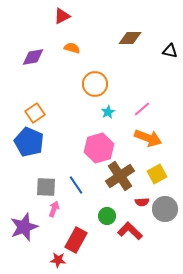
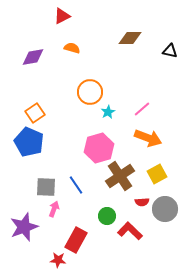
orange circle: moved 5 px left, 8 px down
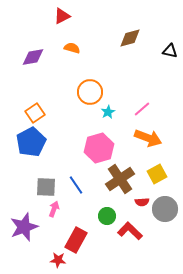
brown diamond: rotated 15 degrees counterclockwise
blue pentagon: moved 2 px right; rotated 20 degrees clockwise
brown cross: moved 3 px down
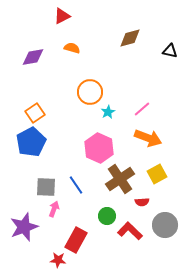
pink hexagon: rotated 20 degrees counterclockwise
gray circle: moved 16 px down
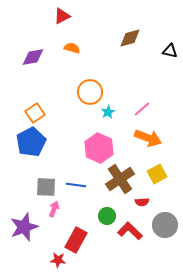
blue line: rotated 48 degrees counterclockwise
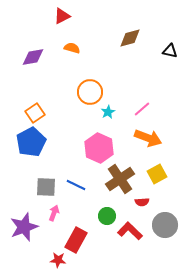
blue line: rotated 18 degrees clockwise
pink arrow: moved 4 px down
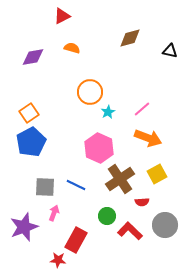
orange square: moved 6 px left
gray square: moved 1 px left
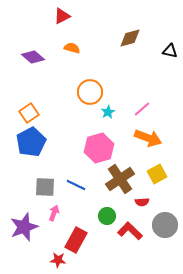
purple diamond: rotated 50 degrees clockwise
pink hexagon: rotated 20 degrees clockwise
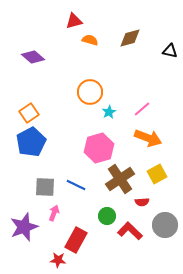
red triangle: moved 12 px right, 5 px down; rotated 12 degrees clockwise
orange semicircle: moved 18 px right, 8 px up
cyan star: moved 1 px right
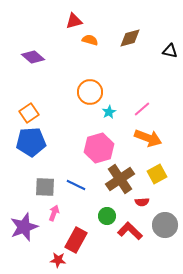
blue pentagon: rotated 24 degrees clockwise
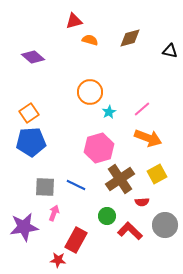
purple star: rotated 12 degrees clockwise
